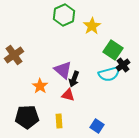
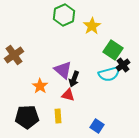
yellow rectangle: moved 1 px left, 5 px up
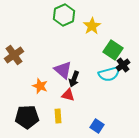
orange star: rotated 14 degrees counterclockwise
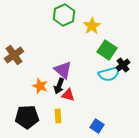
green square: moved 6 px left
black arrow: moved 15 px left, 7 px down
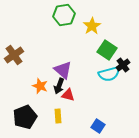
green hexagon: rotated 15 degrees clockwise
black pentagon: moved 2 px left; rotated 20 degrees counterclockwise
blue square: moved 1 px right
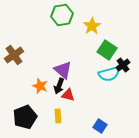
green hexagon: moved 2 px left
blue square: moved 2 px right
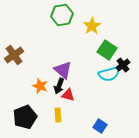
yellow rectangle: moved 1 px up
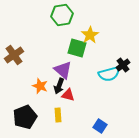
yellow star: moved 2 px left, 9 px down
green square: moved 30 px left, 2 px up; rotated 18 degrees counterclockwise
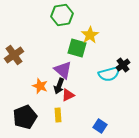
red triangle: rotated 40 degrees counterclockwise
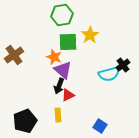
green square: moved 9 px left, 6 px up; rotated 18 degrees counterclockwise
orange star: moved 14 px right, 29 px up
black pentagon: moved 4 px down
